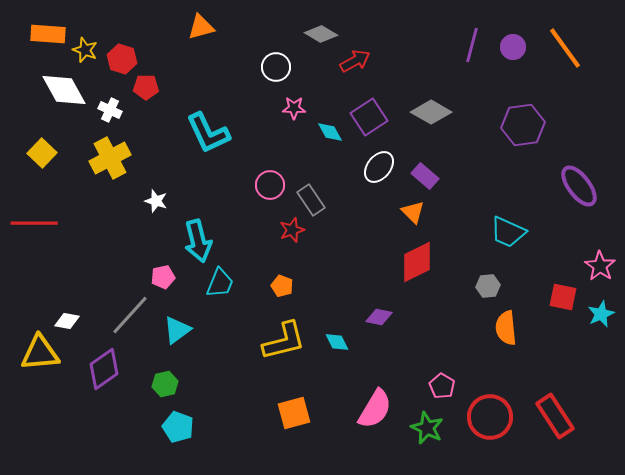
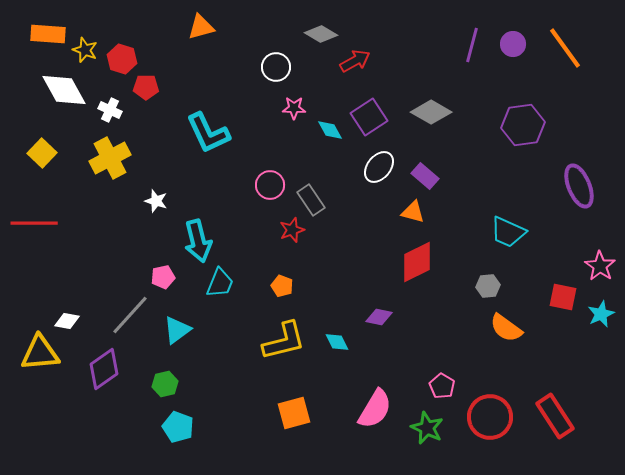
purple circle at (513, 47): moved 3 px up
cyan diamond at (330, 132): moved 2 px up
purple ellipse at (579, 186): rotated 15 degrees clockwise
orange triangle at (413, 212): rotated 30 degrees counterclockwise
orange semicircle at (506, 328): rotated 48 degrees counterclockwise
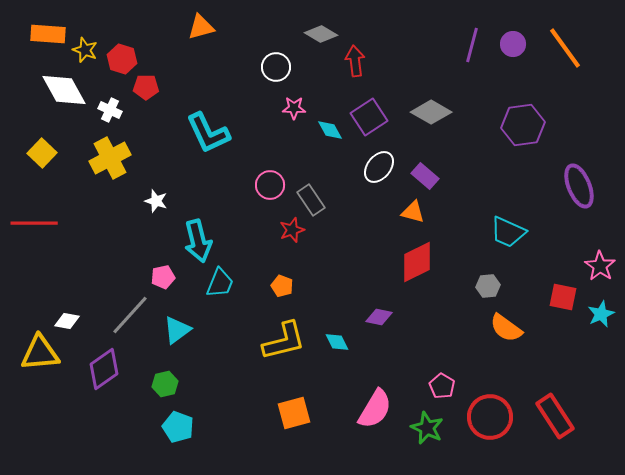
red arrow at (355, 61): rotated 68 degrees counterclockwise
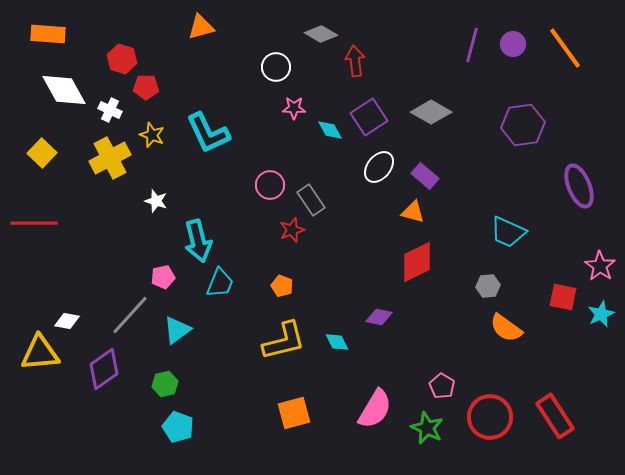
yellow star at (85, 50): moved 67 px right, 85 px down
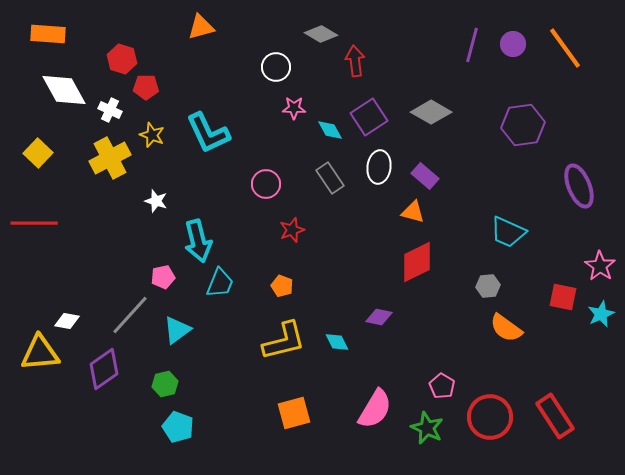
yellow square at (42, 153): moved 4 px left
white ellipse at (379, 167): rotated 32 degrees counterclockwise
pink circle at (270, 185): moved 4 px left, 1 px up
gray rectangle at (311, 200): moved 19 px right, 22 px up
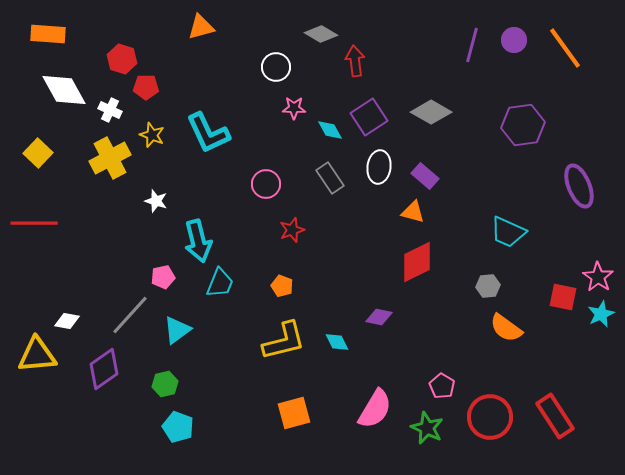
purple circle at (513, 44): moved 1 px right, 4 px up
pink star at (600, 266): moved 2 px left, 11 px down
yellow triangle at (40, 353): moved 3 px left, 2 px down
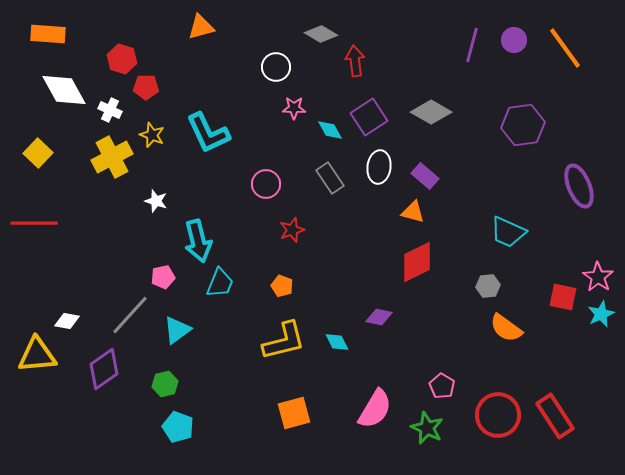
yellow cross at (110, 158): moved 2 px right, 1 px up
red circle at (490, 417): moved 8 px right, 2 px up
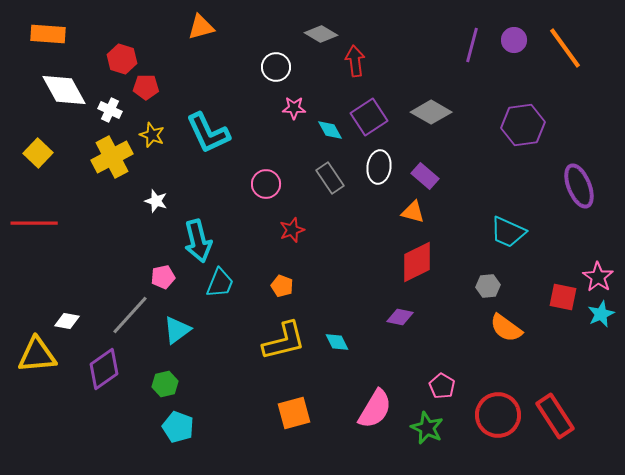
purple diamond at (379, 317): moved 21 px right
